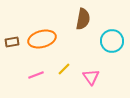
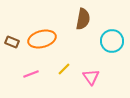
brown rectangle: rotated 32 degrees clockwise
pink line: moved 5 px left, 1 px up
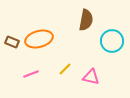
brown semicircle: moved 3 px right, 1 px down
orange ellipse: moved 3 px left
yellow line: moved 1 px right
pink triangle: rotated 42 degrees counterclockwise
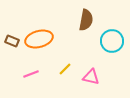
brown rectangle: moved 1 px up
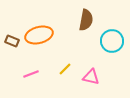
orange ellipse: moved 4 px up
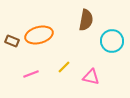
yellow line: moved 1 px left, 2 px up
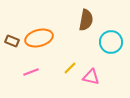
orange ellipse: moved 3 px down
cyan circle: moved 1 px left, 1 px down
yellow line: moved 6 px right, 1 px down
pink line: moved 2 px up
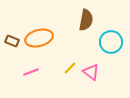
pink triangle: moved 5 px up; rotated 24 degrees clockwise
